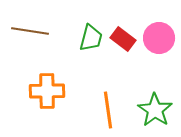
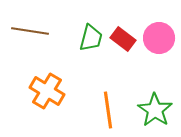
orange cross: rotated 32 degrees clockwise
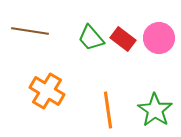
green trapezoid: rotated 124 degrees clockwise
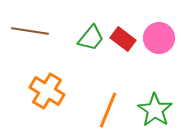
green trapezoid: rotated 100 degrees counterclockwise
orange line: rotated 30 degrees clockwise
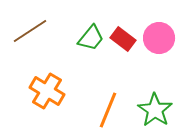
brown line: rotated 42 degrees counterclockwise
